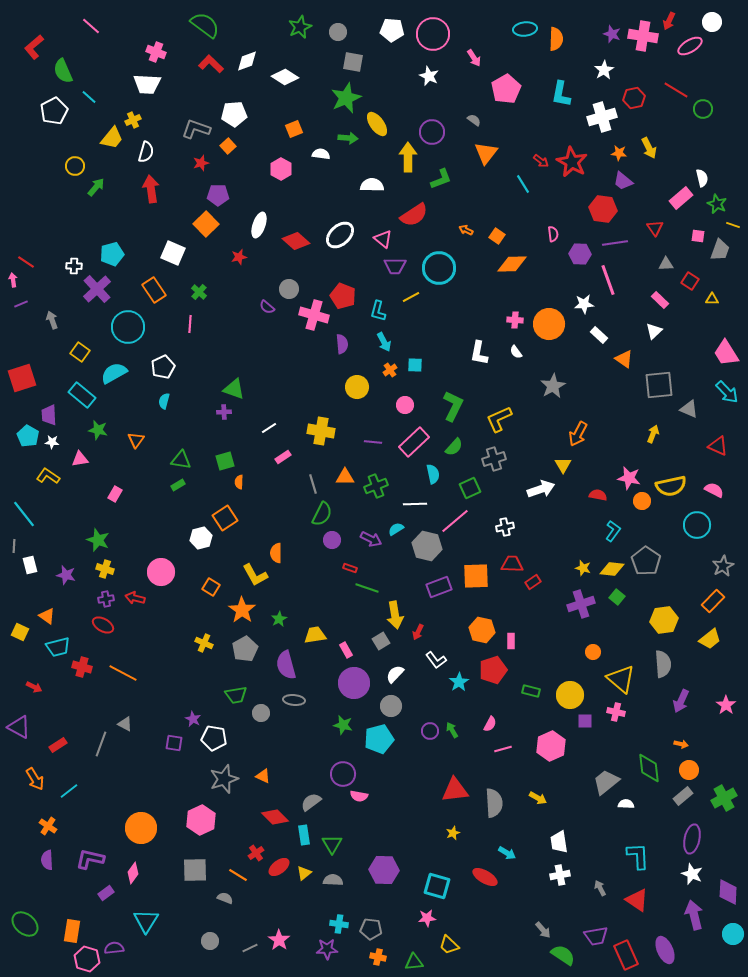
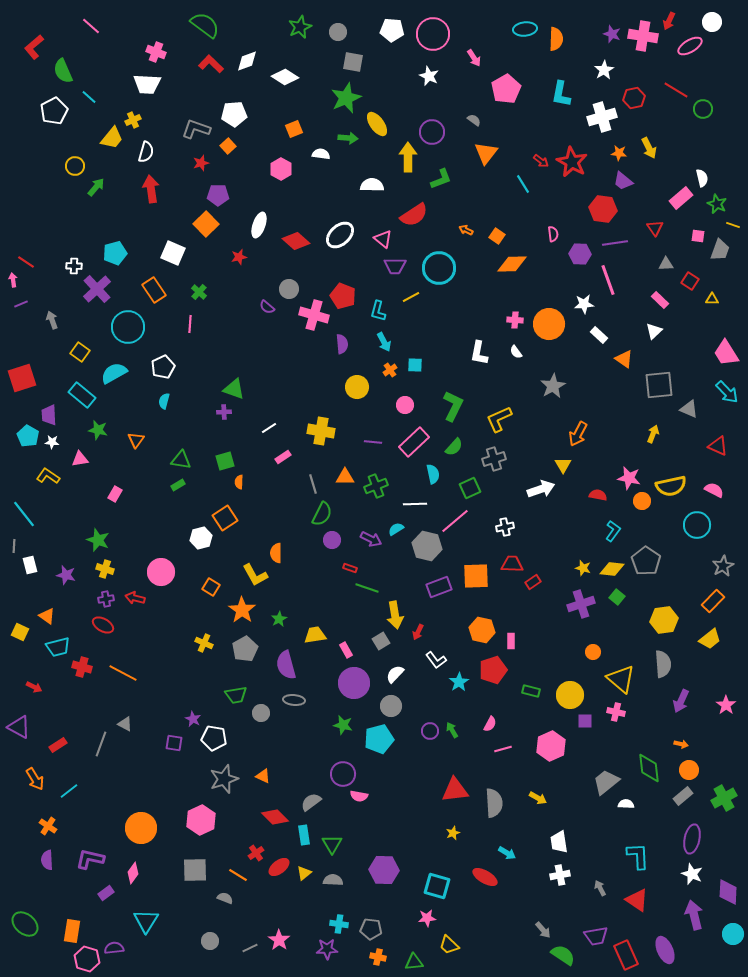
cyan pentagon at (112, 254): moved 3 px right, 1 px up
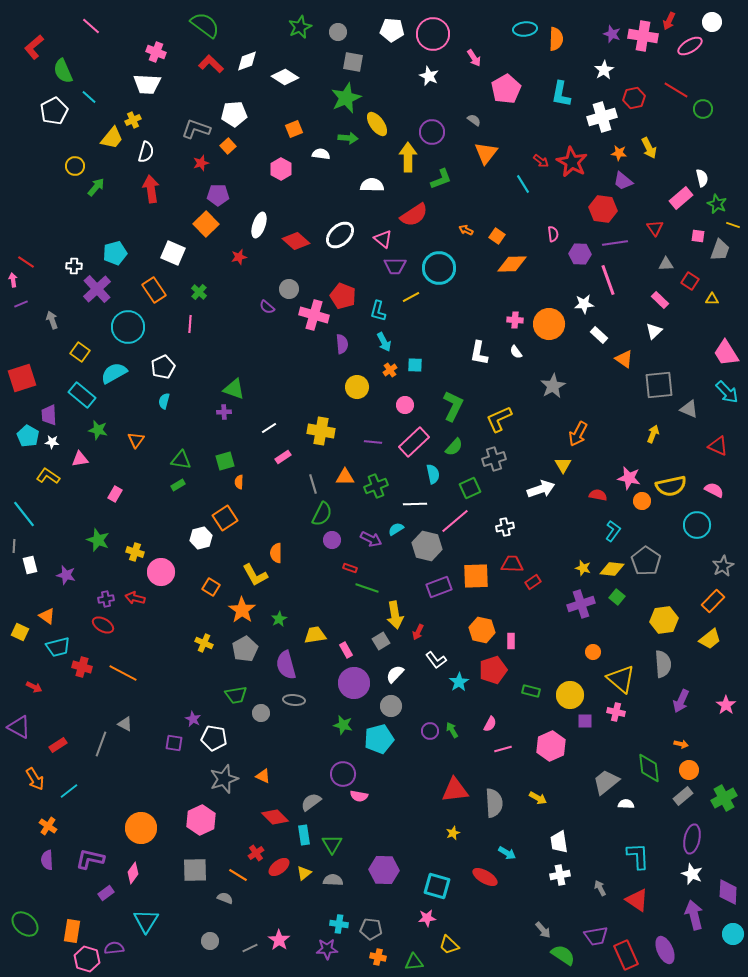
yellow cross at (105, 569): moved 30 px right, 17 px up
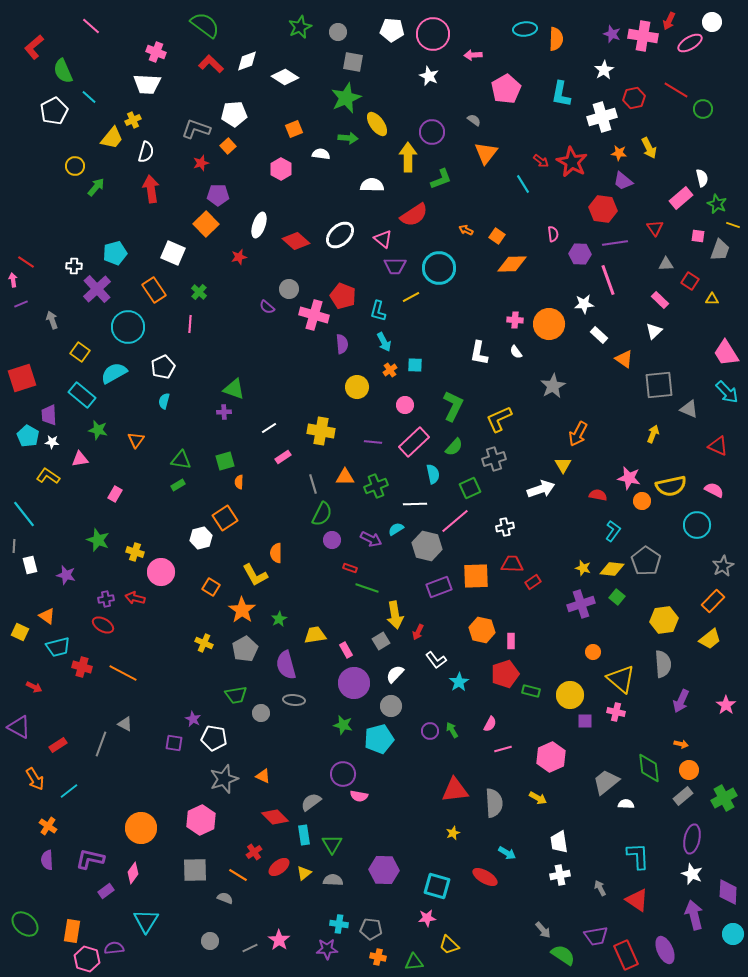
pink ellipse at (690, 46): moved 3 px up
pink arrow at (474, 58): moved 1 px left, 3 px up; rotated 120 degrees clockwise
red pentagon at (493, 670): moved 12 px right, 4 px down
pink hexagon at (551, 746): moved 11 px down
red cross at (256, 853): moved 2 px left, 1 px up
purple rectangle at (106, 893): moved 2 px up
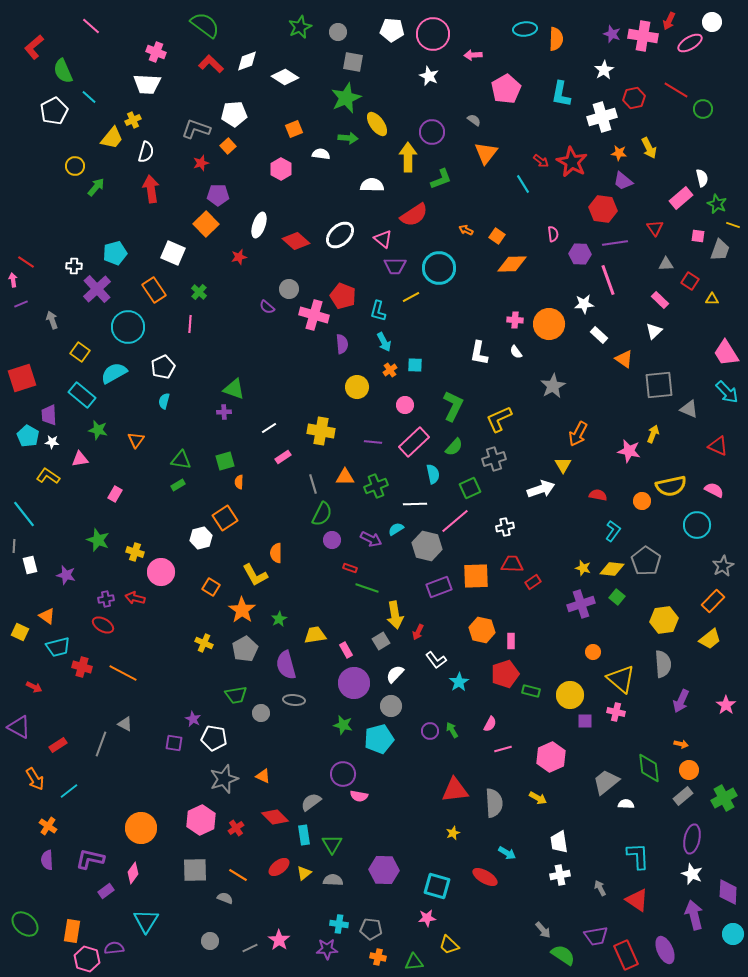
pink star at (629, 478): moved 27 px up
red cross at (254, 852): moved 18 px left, 24 px up
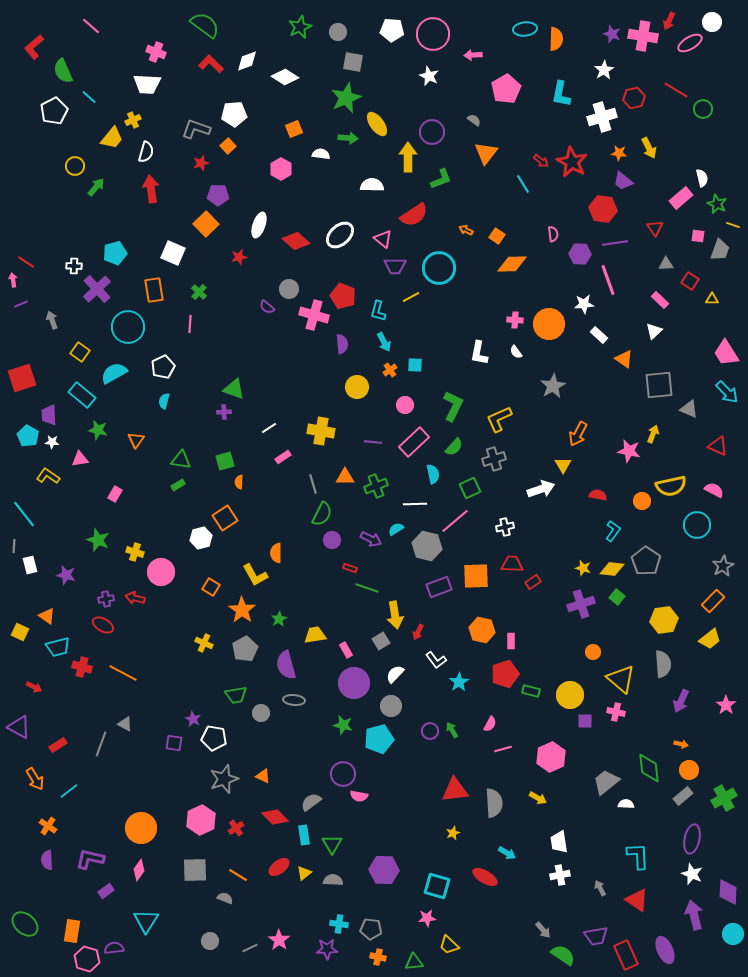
orange rectangle at (154, 290): rotated 25 degrees clockwise
pink diamond at (133, 873): moved 6 px right, 3 px up
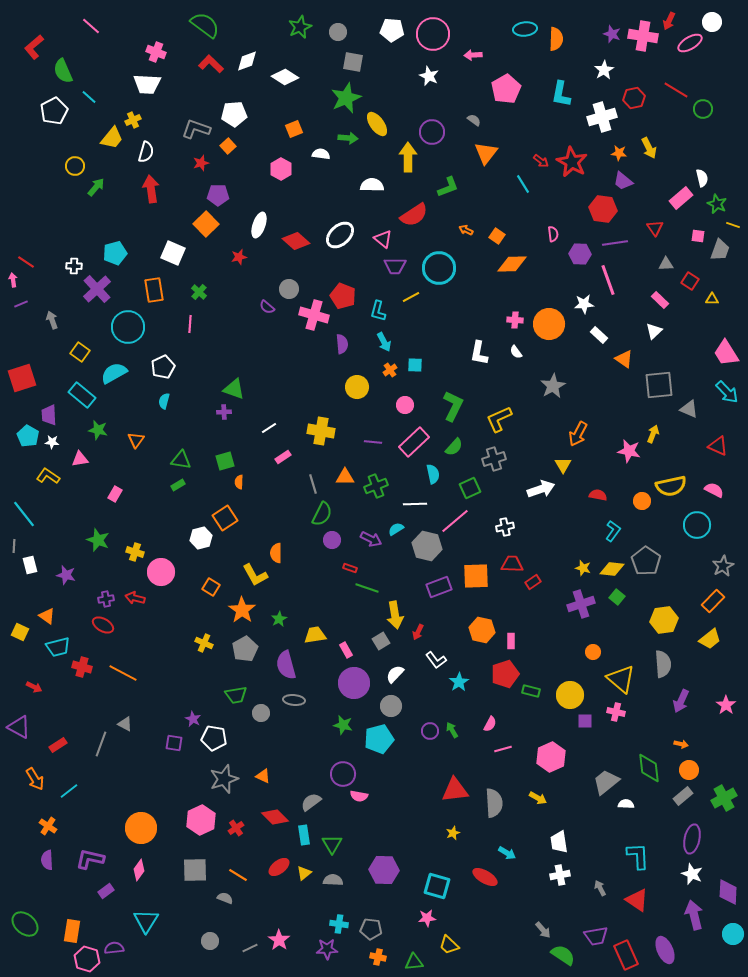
green L-shape at (441, 179): moved 7 px right, 8 px down
